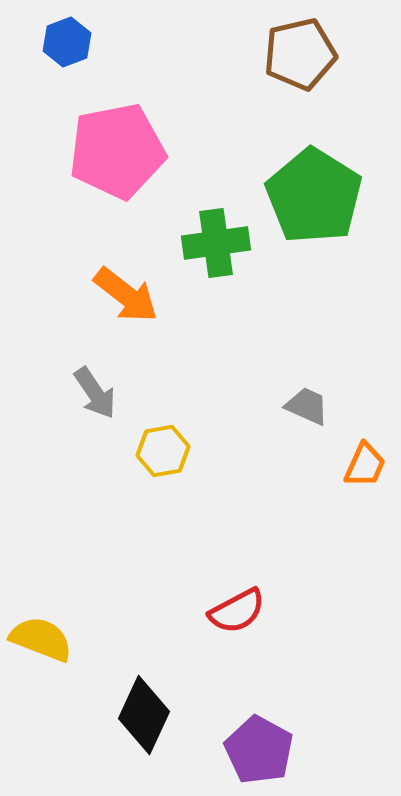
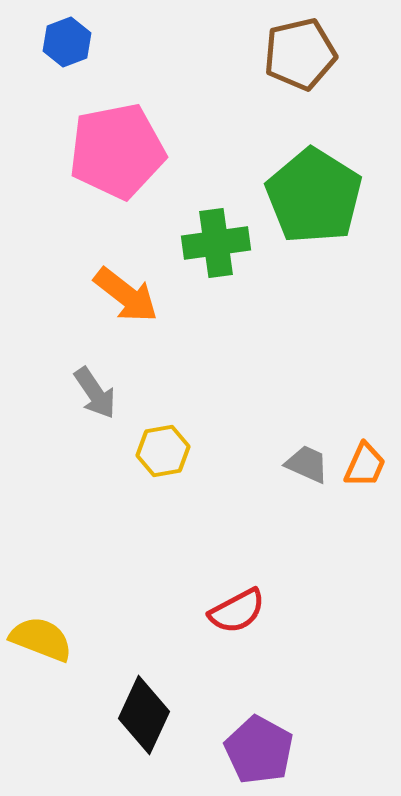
gray trapezoid: moved 58 px down
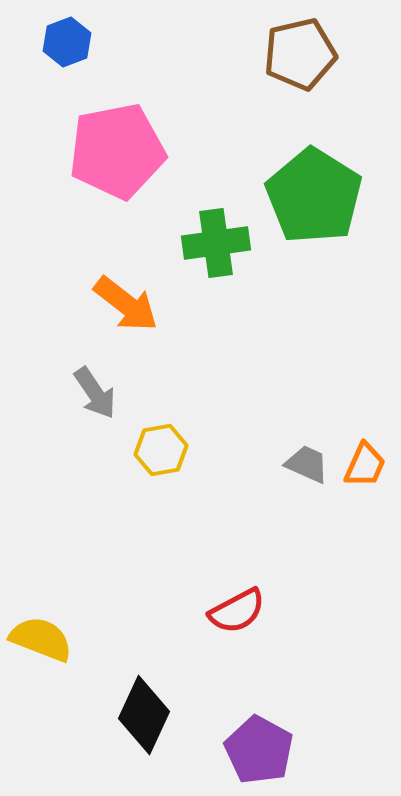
orange arrow: moved 9 px down
yellow hexagon: moved 2 px left, 1 px up
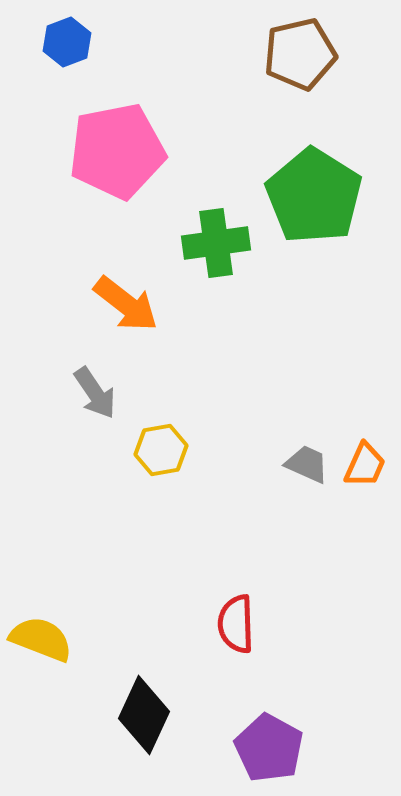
red semicircle: moved 1 px left, 13 px down; rotated 116 degrees clockwise
purple pentagon: moved 10 px right, 2 px up
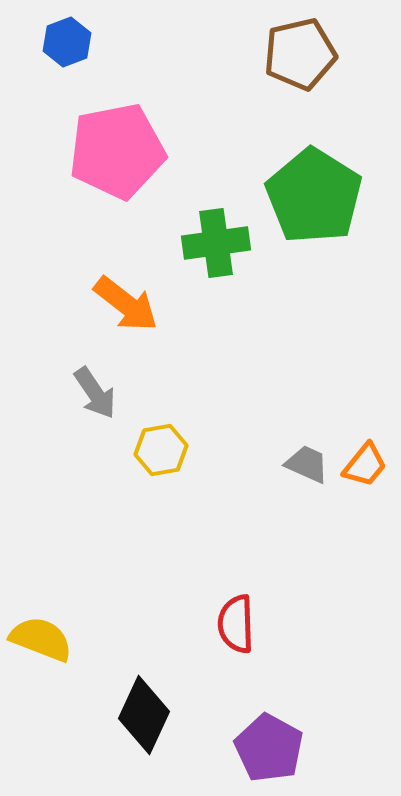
orange trapezoid: rotated 15 degrees clockwise
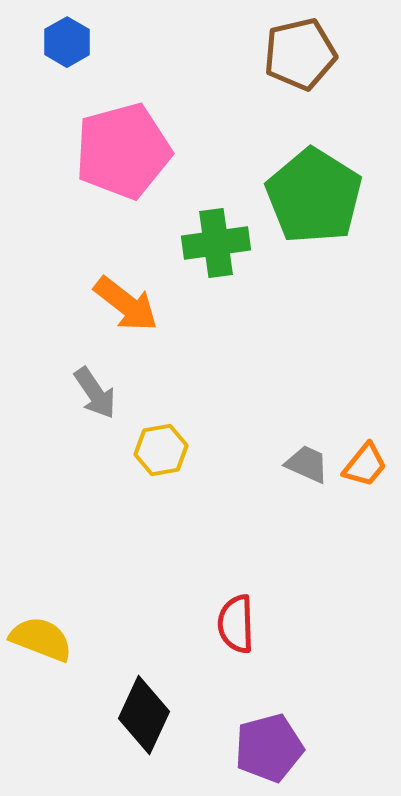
blue hexagon: rotated 9 degrees counterclockwise
pink pentagon: moved 6 px right; rotated 4 degrees counterclockwise
purple pentagon: rotated 28 degrees clockwise
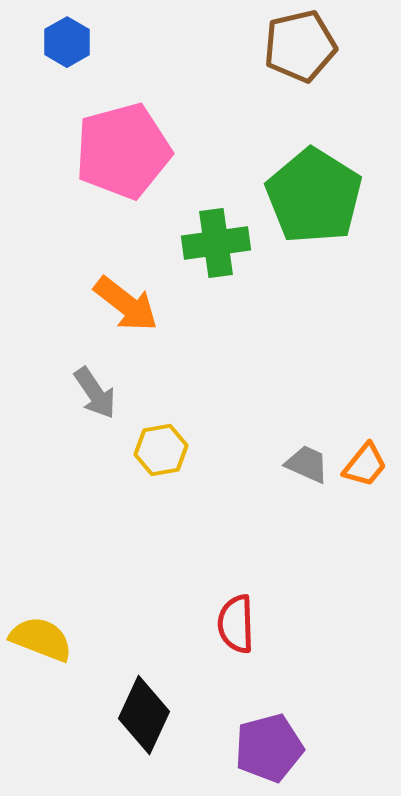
brown pentagon: moved 8 px up
